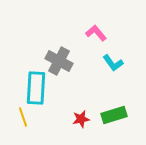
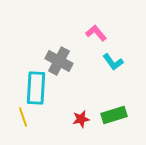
cyan L-shape: moved 1 px up
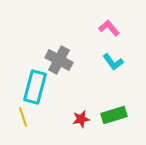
pink L-shape: moved 13 px right, 5 px up
gray cross: moved 1 px up
cyan rectangle: moved 1 px left, 1 px up; rotated 12 degrees clockwise
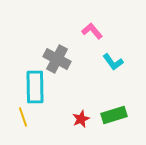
pink L-shape: moved 17 px left, 3 px down
gray cross: moved 2 px left, 1 px up
cyan rectangle: rotated 16 degrees counterclockwise
red star: rotated 12 degrees counterclockwise
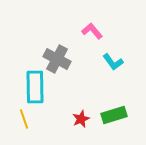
yellow line: moved 1 px right, 2 px down
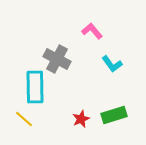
cyan L-shape: moved 1 px left, 2 px down
yellow line: rotated 30 degrees counterclockwise
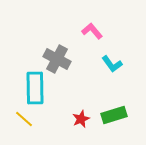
cyan rectangle: moved 1 px down
